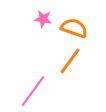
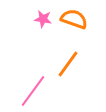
orange semicircle: moved 9 px up
orange line: moved 2 px left, 3 px down
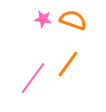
orange semicircle: moved 1 px left, 1 px down
pink line: moved 13 px up
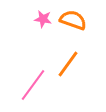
pink line: moved 7 px down
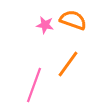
pink star: moved 2 px right, 6 px down
pink line: moved 1 px right; rotated 16 degrees counterclockwise
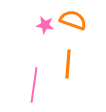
orange line: rotated 32 degrees counterclockwise
pink line: rotated 12 degrees counterclockwise
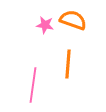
pink line: moved 1 px left
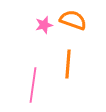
pink star: moved 1 px left; rotated 24 degrees counterclockwise
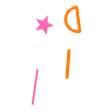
orange semicircle: rotated 116 degrees counterclockwise
pink line: moved 2 px right, 2 px down
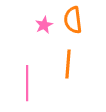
pink star: rotated 12 degrees counterclockwise
pink line: moved 8 px left, 4 px up; rotated 8 degrees counterclockwise
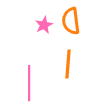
orange semicircle: moved 2 px left, 1 px down
pink line: moved 2 px right
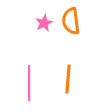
pink star: moved 2 px up
orange line: moved 15 px down
